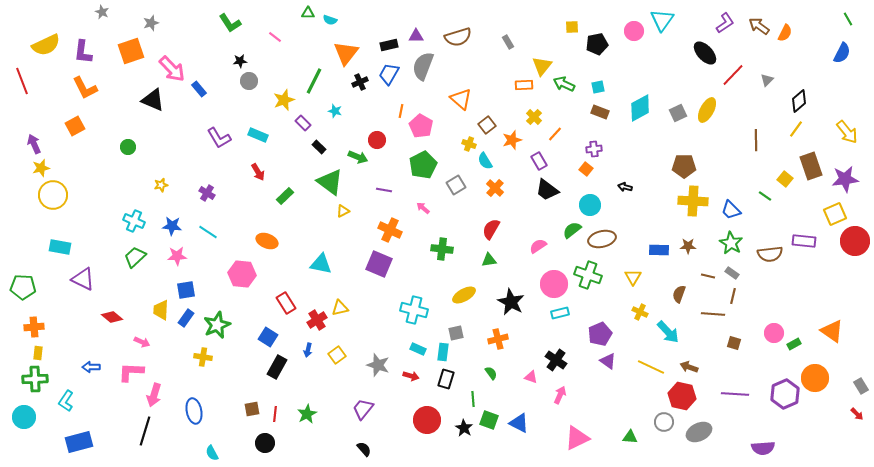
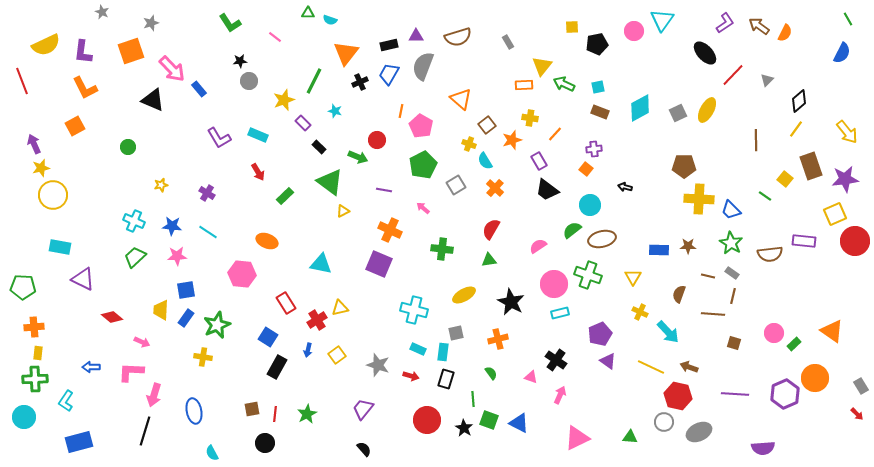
yellow cross at (534, 117): moved 4 px left, 1 px down; rotated 35 degrees counterclockwise
yellow cross at (693, 201): moved 6 px right, 2 px up
green rectangle at (794, 344): rotated 16 degrees counterclockwise
red hexagon at (682, 396): moved 4 px left
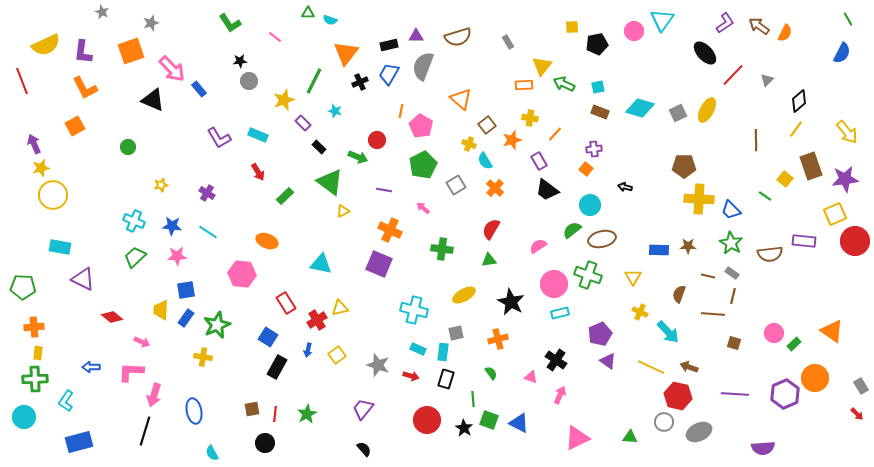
cyan diamond at (640, 108): rotated 44 degrees clockwise
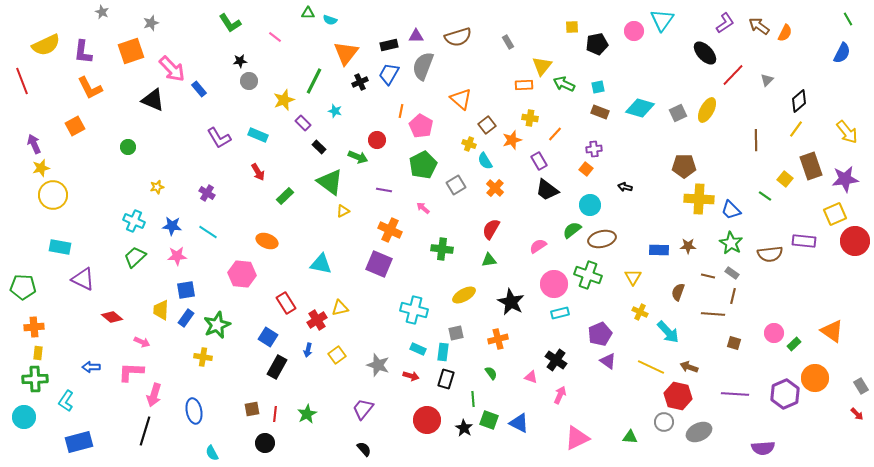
orange L-shape at (85, 88): moved 5 px right
yellow star at (161, 185): moved 4 px left, 2 px down
brown semicircle at (679, 294): moved 1 px left, 2 px up
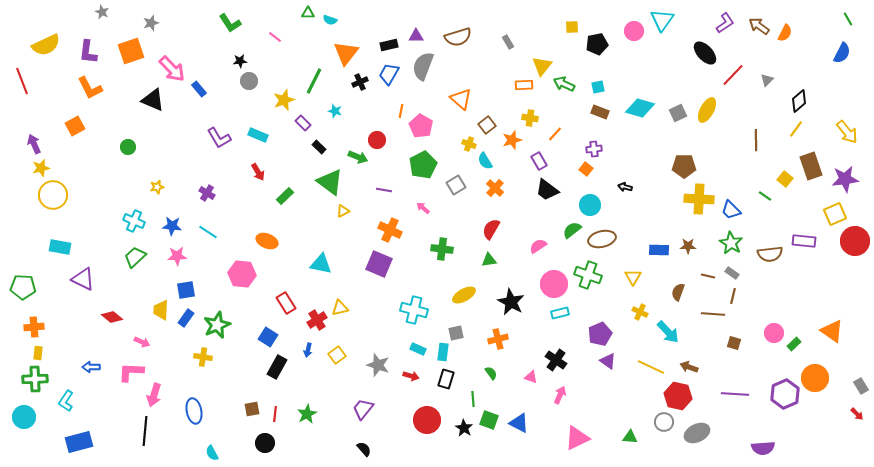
purple L-shape at (83, 52): moved 5 px right
black line at (145, 431): rotated 12 degrees counterclockwise
gray ellipse at (699, 432): moved 2 px left, 1 px down
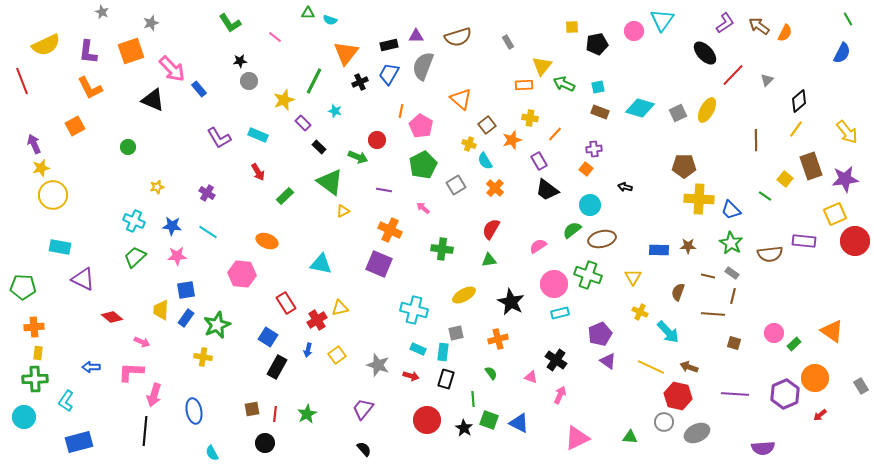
red arrow at (857, 414): moved 37 px left, 1 px down; rotated 96 degrees clockwise
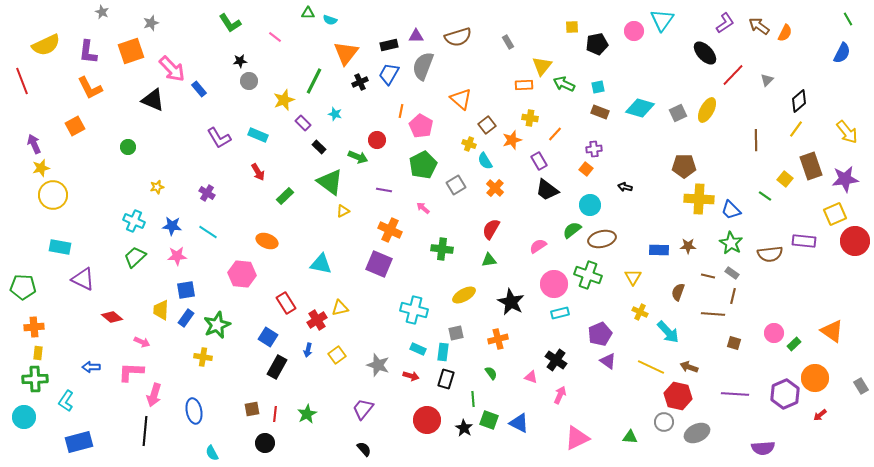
cyan star at (335, 111): moved 3 px down
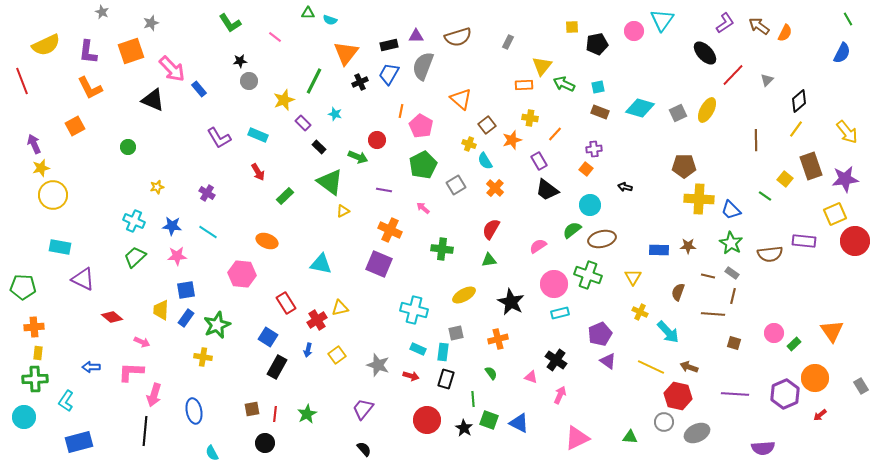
gray rectangle at (508, 42): rotated 56 degrees clockwise
orange triangle at (832, 331): rotated 20 degrees clockwise
